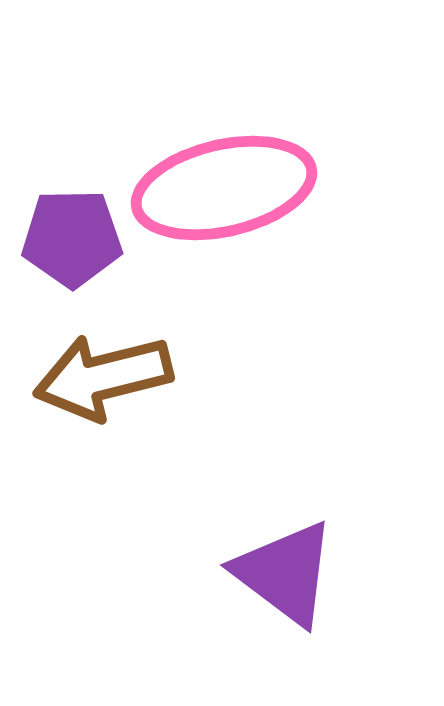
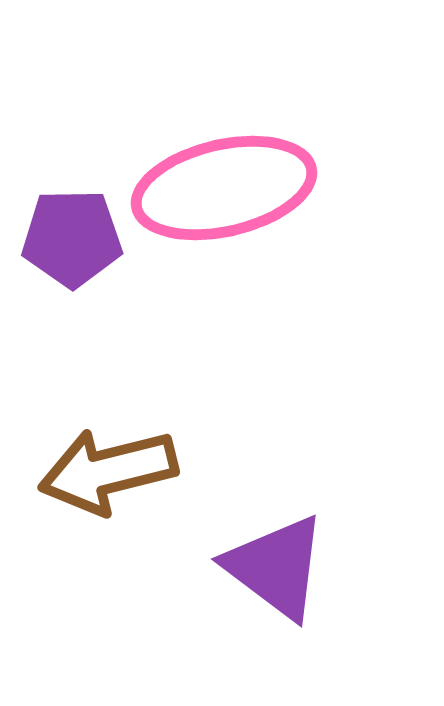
brown arrow: moved 5 px right, 94 px down
purple triangle: moved 9 px left, 6 px up
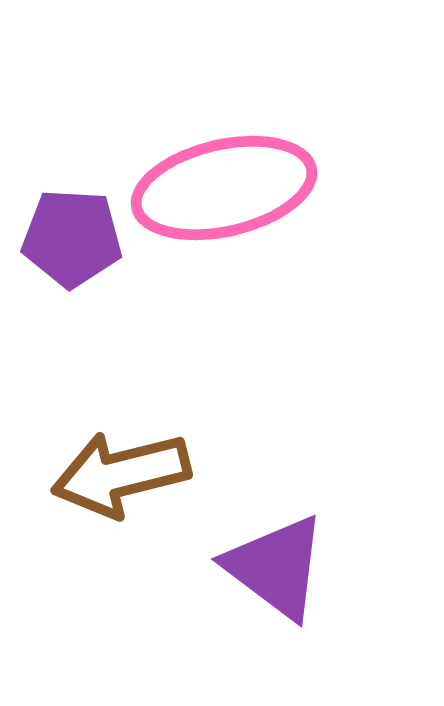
purple pentagon: rotated 4 degrees clockwise
brown arrow: moved 13 px right, 3 px down
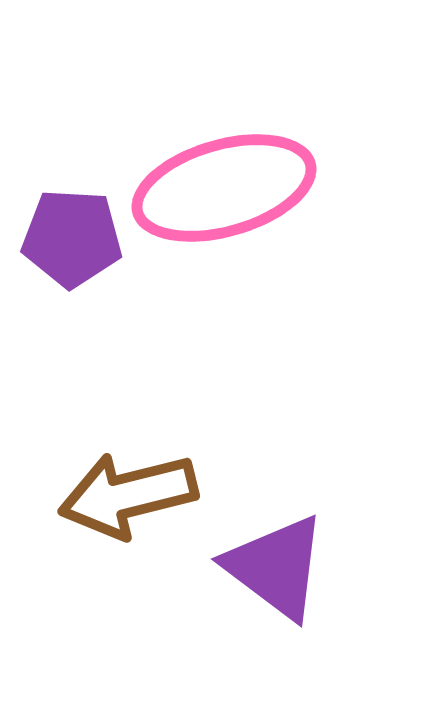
pink ellipse: rotated 3 degrees counterclockwise
brown arrow: moved 7 px right, 21 px down
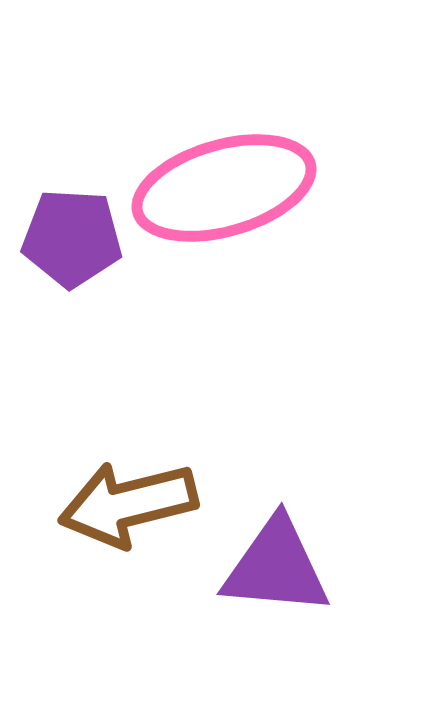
brown arrow: moved 9 px down
purple triangle: rotated 32 degrees counterclockwise
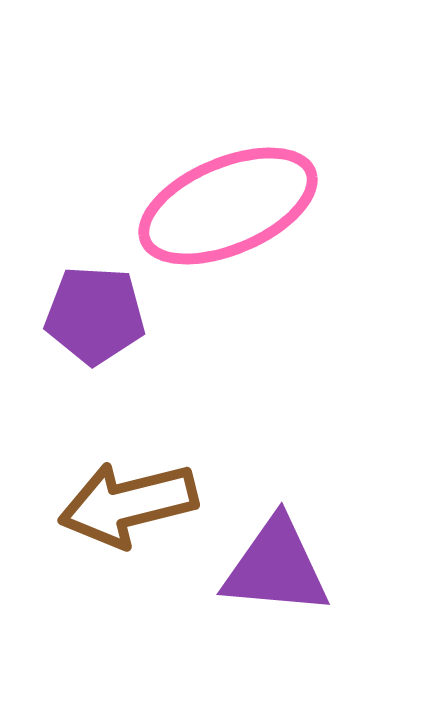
pink ellipse: moved 4 px right, 18 px down; rotated 7 degrees counterclockwise
purple pentagon: moved 23 px right, 77 px down
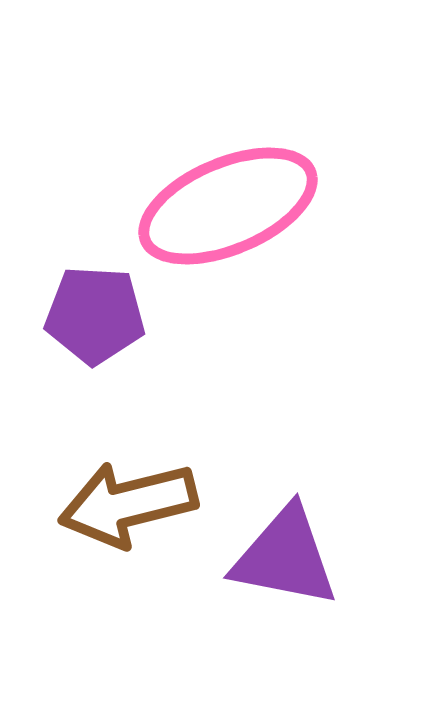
purple triangle: moved 9 px right, 10 px up; rotated 6 degrees clockwise
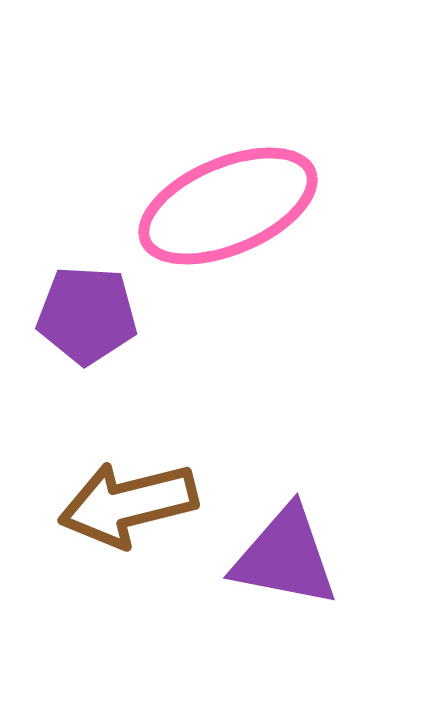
purple pentagon: moved 8 px left
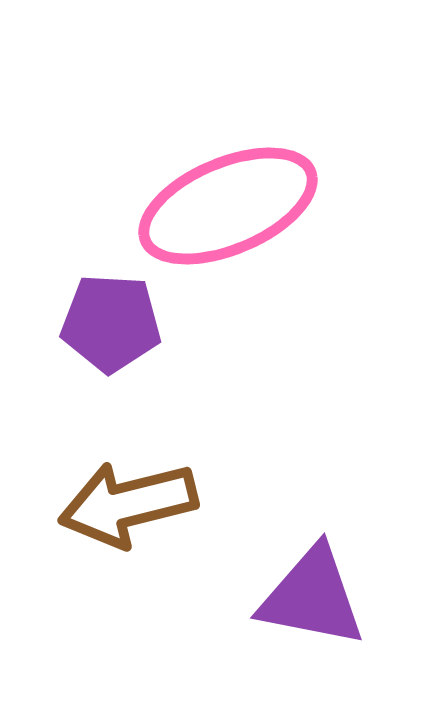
purple pentagon: moved 24 px right, 8 px down
purple triangle: moved 27 px right, 40 px down
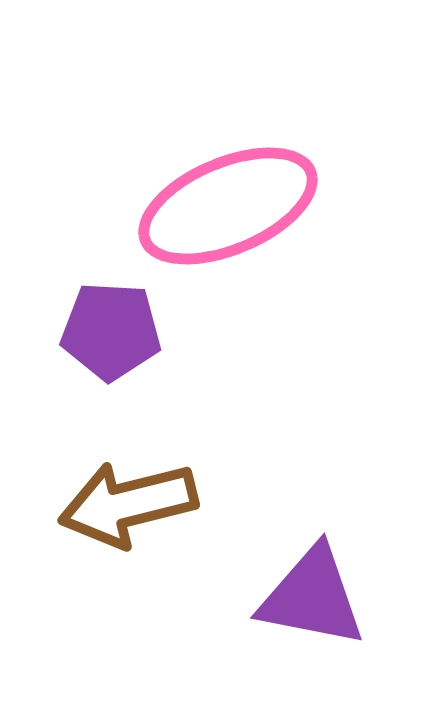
purple pentagon: moved 8 px down
